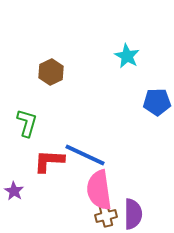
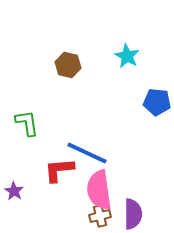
brown hexagon: moved 17 px right, 7 px up; rotated 20 degrees counterclockwise
blue pentagon: rotated 8 degrees clockwise
green L-shape: rotated 24 degrees counterclockwise
blue line: moved 2 px right, 2 px up
red L-shape: moved 10 px right, 9 px down; rotated 8 degrees counterclockwise
brown cross: moved 6 px left
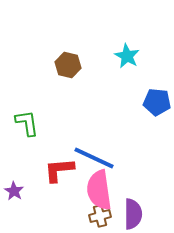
blue line: moved 7 px right, 5 px down
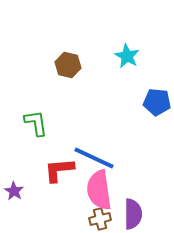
green L-shape: moved 9 px right
brown cross: moved 3 px down
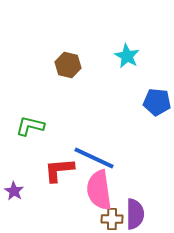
green L-shape: moved 6 px left, 3 px down; rotated 68 degrees counterclockwise
purple semicircle: moved 2 px right
brown cross: moved 12 px right; rotated 15 degrees clockwise
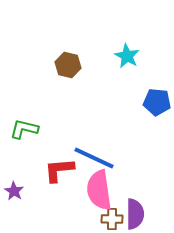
green L-shape: moved 6 px left, 3 px down
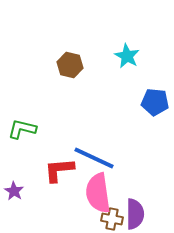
brown hexagon: moved 2 px right
blue pentagon: moved 2 px left
green L-shape: moved 2 px left
pink semicircle: moved 1 px left, 3 px down
brown cross: rotated 10 degrees clockwise
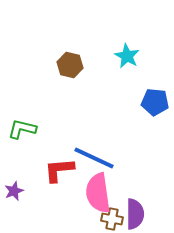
purple star: rotated 18 degrees clockwise
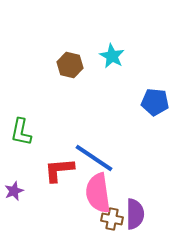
cyan star: moved 15 px left
green L-shape: moved 1 px left, 3 px down; rotated 92 degrees counterclockwise
blue line: rotated 9 degrees clockwise
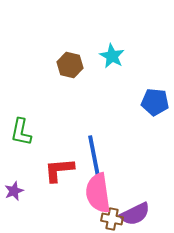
blue line: moved 2 px up; rotated 45 degrees clockwise
purple semicircle: rotated 64 degrees clockwise
